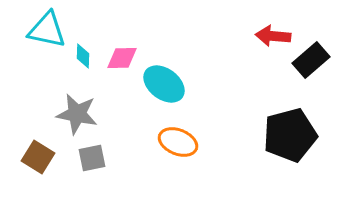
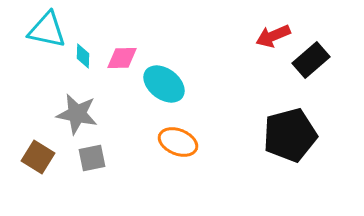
red arrow: rotated 28 degrees counterclockwise
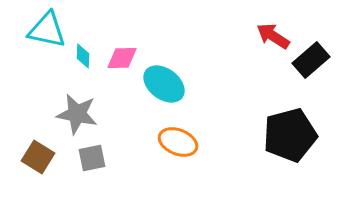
red arrow: rotated 56 degrees clockwise
